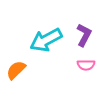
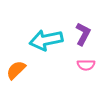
purple L-shape: moved 1 px left, 1 px up
cyan arrow: rotated 16 degrees clockwise
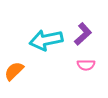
purple L-shape: rotated 20 degrees clockwise
orange semicircle: moved 2 px left, 1 px down
